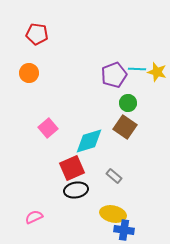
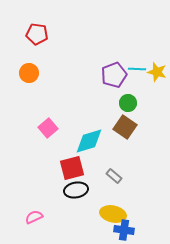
red square: rotated 10 degrees clockwise
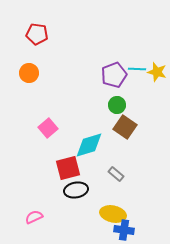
green circle: moved 11 px left, 2 px down
cyan diamond: moved 4 px down
red square: moved 4 px left
gray rectangle: moved 2 px right, 2 px up
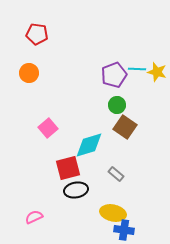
yellow ellipse: moved 1 px up
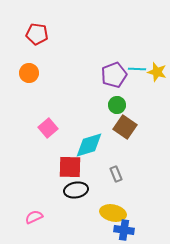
red square: moved 2 px right, 1 px up; rotated 15 degrees clockwise
gray rectangle: rotated 28 degrees clockwise
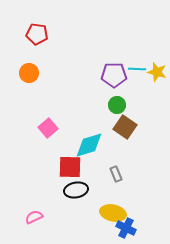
purple pentagon: rotated 20 degrees clockwise
blue cross: moved 2 px right, 2 px up; rotated 18 degrees clockwise
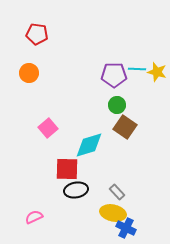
red square: moved 3 px left, 2 px down
gray rectangle: moved 1 px right, 18 px down; rotated 21 degrees counterclockwise
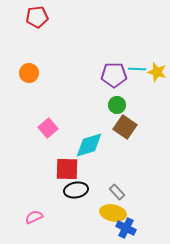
red pentagon: moved 17 px up; rotated 15 degrees counterclockwise
